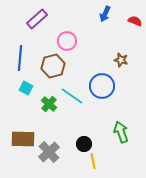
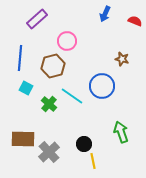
brown star: moved 1 px right, 1 px up
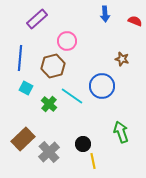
blue arrow: rotated 28 degrees counterclockwise
brown rectangle: rotated 45 degrees counterclockwise
black circle: moved 1 px left
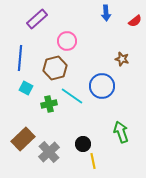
blue arrow: moved 1 px right, 1 px up
red semicircle: rotated 120 degrees clockwise
brown hexagon: moved 2 px right, 2 px down
green cross: rotated 35 degrees clockwise
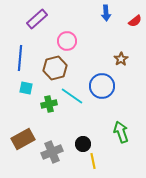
brown star: moved 1 px left; rotated 24 degrees clockwise
cyan square: rotated 16 degrees counterclockwise
brown rectangle: rotated 15 degrees clockwise
gray cross: moved 3 px right; rotated 20 degrees clockwise
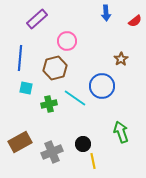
cyan line: moved 3 px right, 2 px down
brown rectangle: moved 3 px left, 3 px down
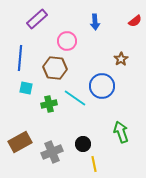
blue arrow: moved 11 px left, 9 px down
brown hexagon: rotated 20 degrees clockwise
yellow line: moved 1 px right, 3 px down
